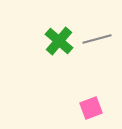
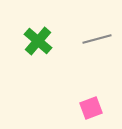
green cross: moved 21 px left
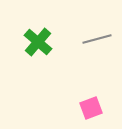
green cross: moved 1 px down
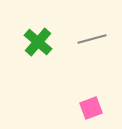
gray line: moved 5 px left
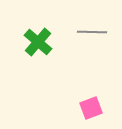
gray line: moved 7 px up; rotated 16 degrees clockwise
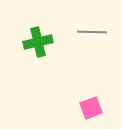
green cross: rotated 36 degrees clockwise
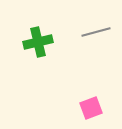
gray line: moved 4 px right; rotated 16 degrees counterclockwise
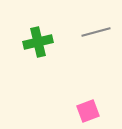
pink square: moved 3 px left, 3 px down
